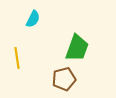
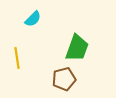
cyan semicircle: rotated 18 degrees clockwise
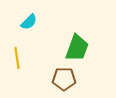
cyan semicircle: moved 4 px left, 3 px down
brown pentagon: rotated 15 degrees clockwise
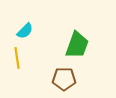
cyan semicircle: moved 4 px left, 9 px down
green trapezoid: moved 3 px up
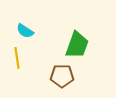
cyan semicircle: rotated 78 degrees clockwise
brown pentagon: moved 2 px left, 3 px up
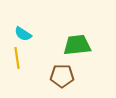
cyan semicircle: moved 2 px left, 3 px down
green trapezoid: rotated 116 degrees counterclockwise
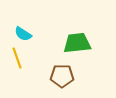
green trapezoid: moved 2 px up
yellow line: rotated 10 degrees counterclockwise
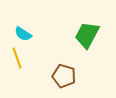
green trapezoid: moved 10 px right, 8 px up; rotated 56 degrees counterclockwise
brown pentagon: moved 2 px right; rotated 15 degrees clockwise
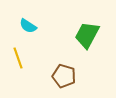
cyan semicircle: moved 5 px right, 8 px up
yellow line: moved 1 px right
